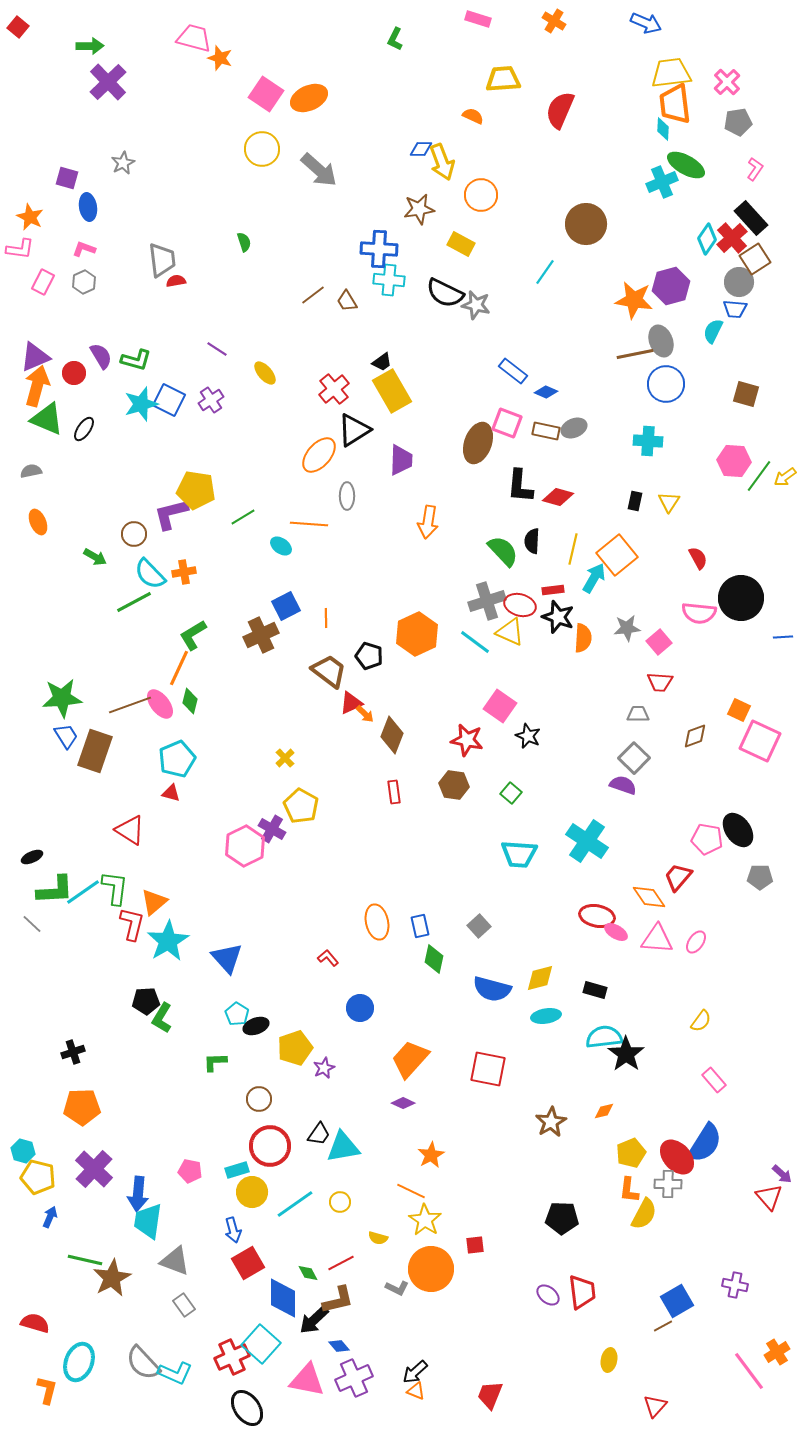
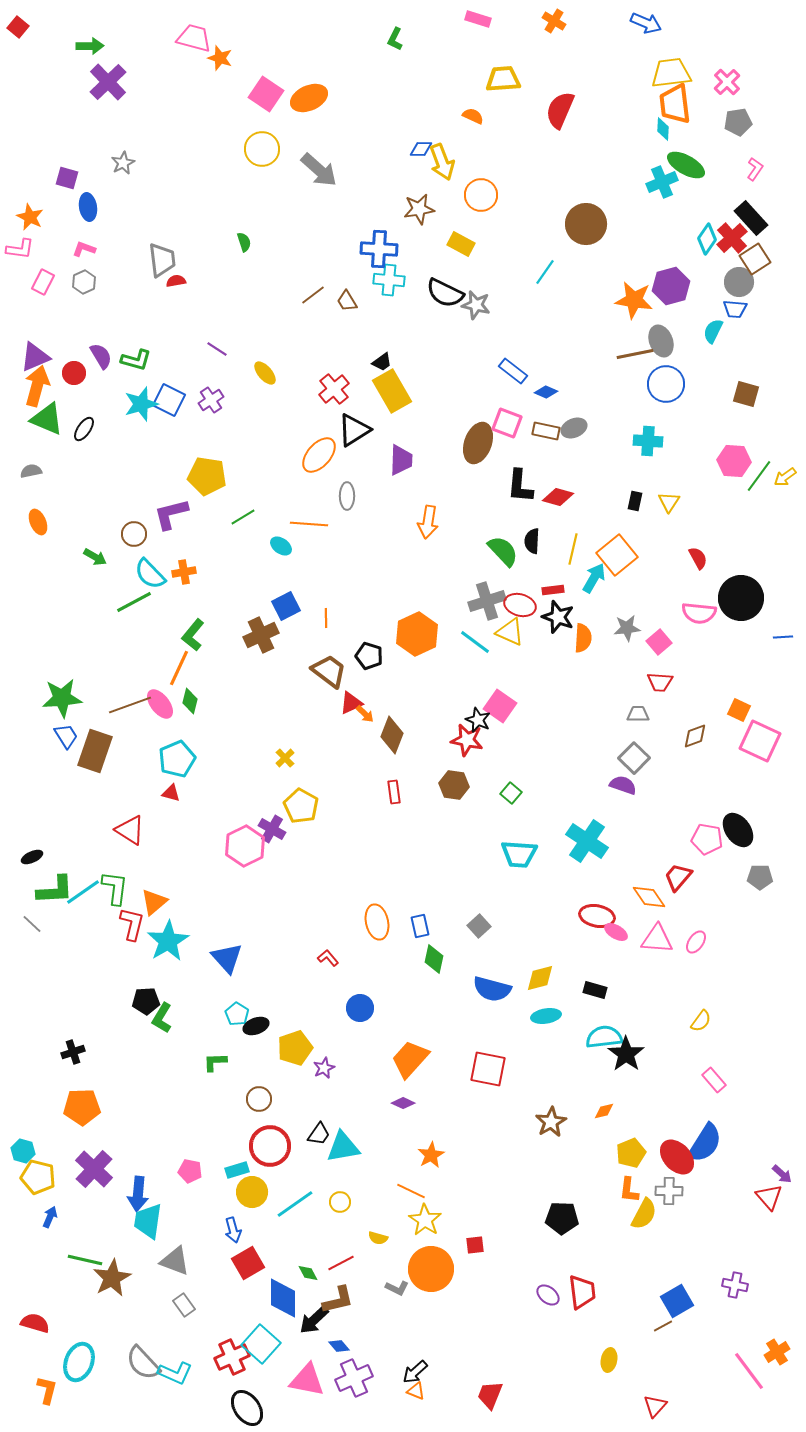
yellow pentagon at (196, 490): moved 11 px right, 14 px up
green L-shape at (193, 635): rotated 20 degrees counterclockwise
black star at (528, 736): moved 50 px left, 16 px up
gray cross at (668, 1184): moved 1 px right, 7 px down
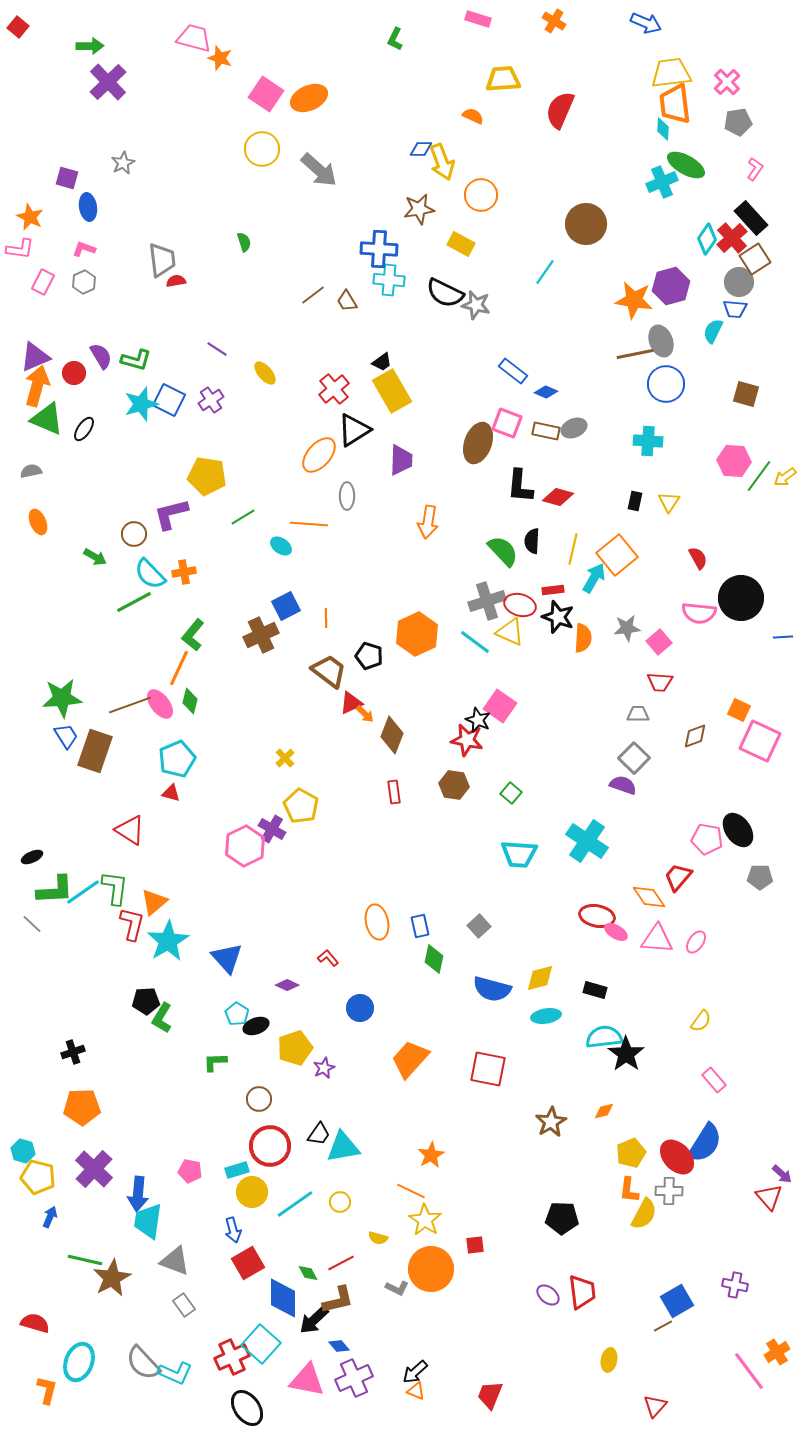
purple diamond at (403, 1103): moved 116 px left, 118 px up
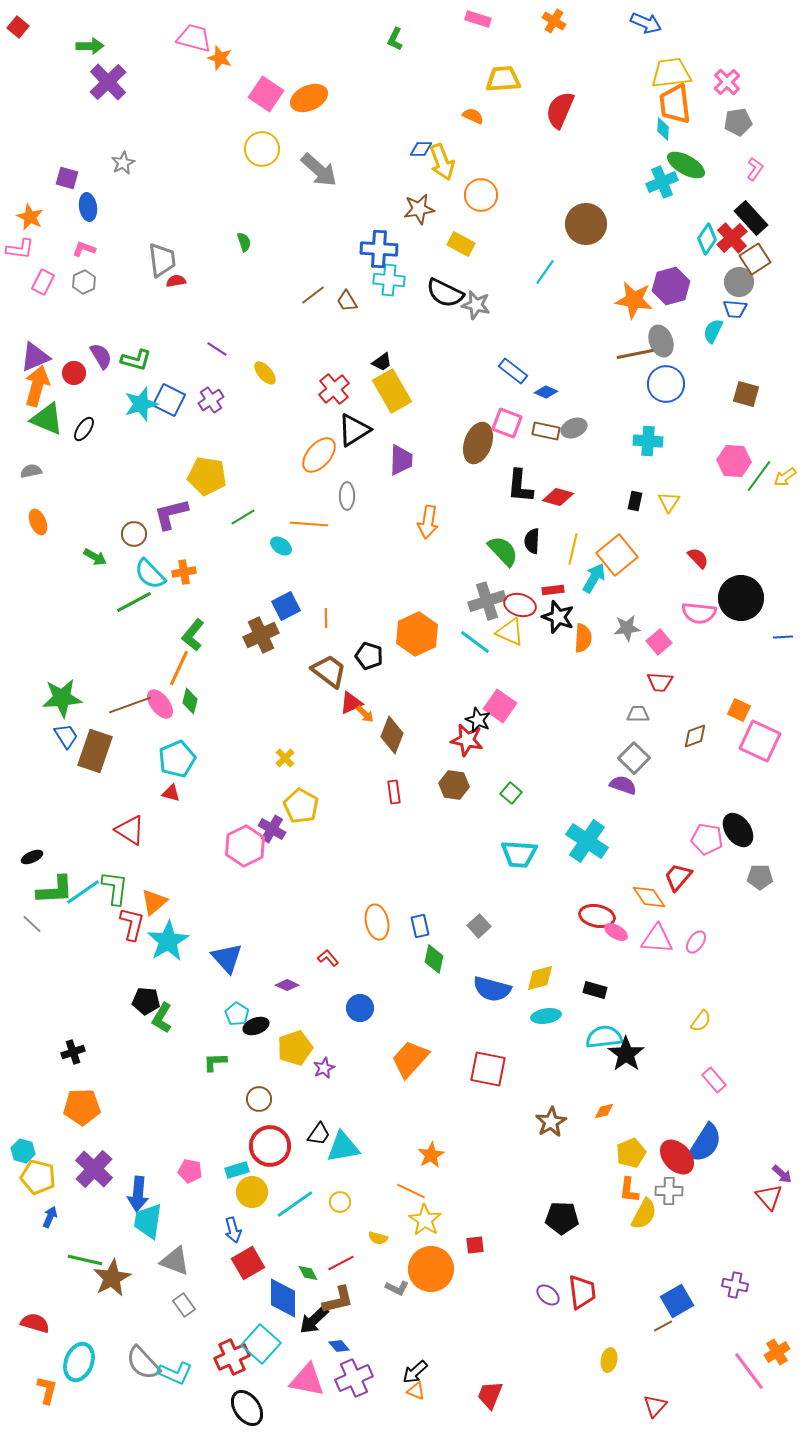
red semicircle at (698, 558): rotated 15 degrees counterclockwise
black pentagon at (146, 1001): rotated 8 degrees clockwise
